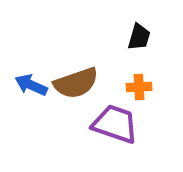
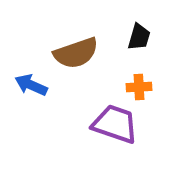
brown semicircle: moved 30 px up
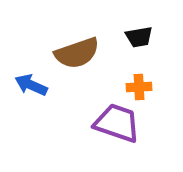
black trapezoid: rotated 64 degrees clockwise
brown semicircle: moved 1 px right
purple trapezoid: moved 2 px right, 1 px up
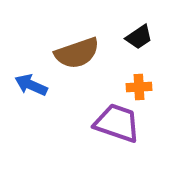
black trapezoid: rotated 24 degrees counterclockwise
